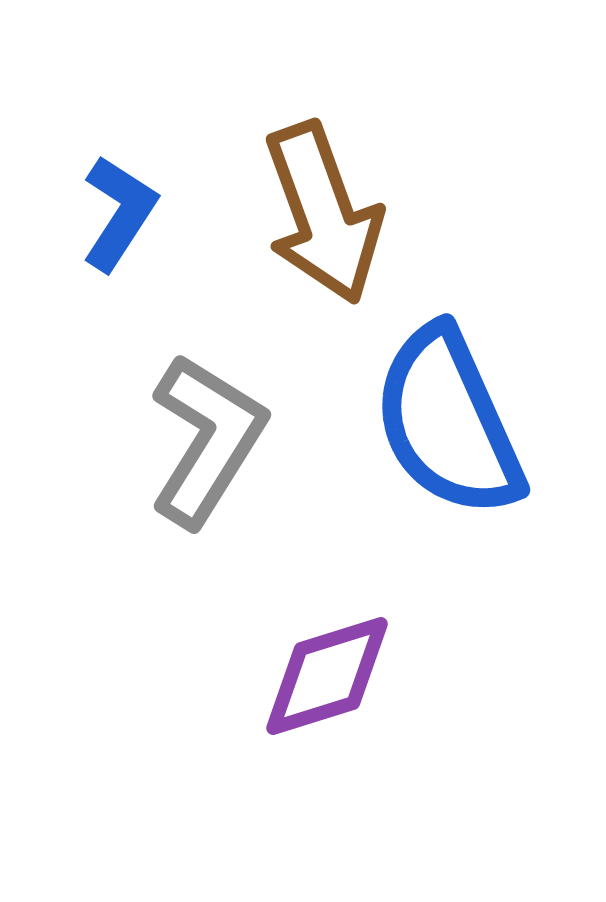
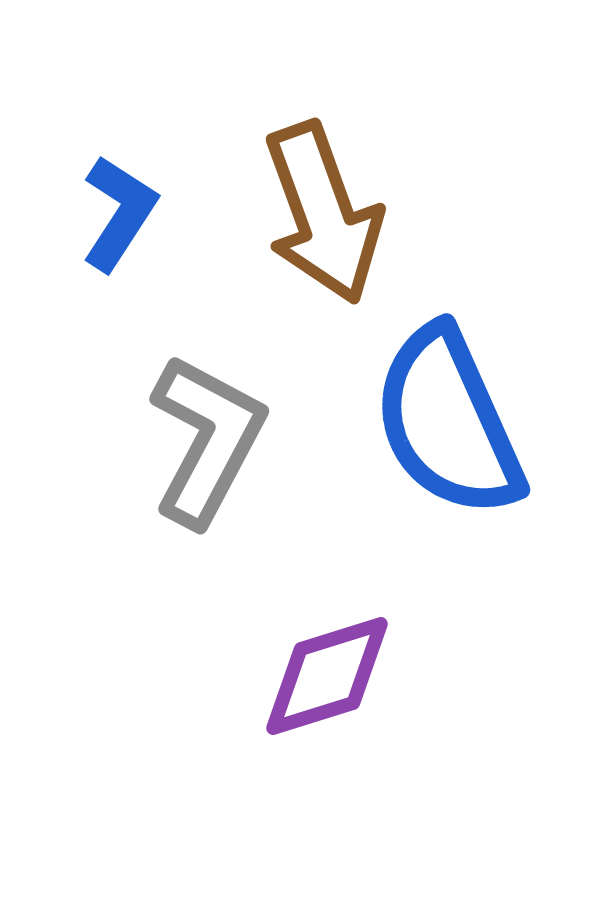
gray L-shape: rotated 4 degrees counterclockwise
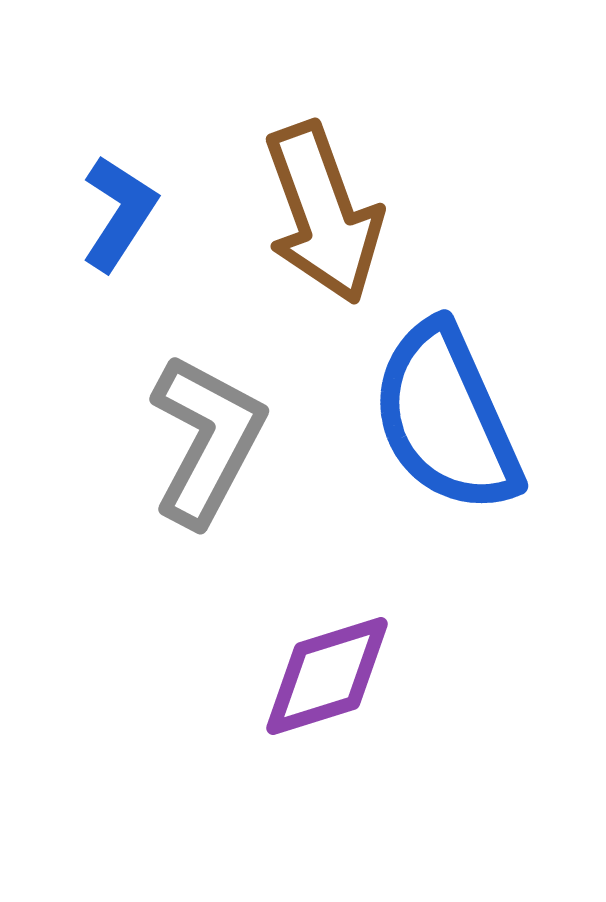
blue semicircle: moved 2 px left, 4 px up
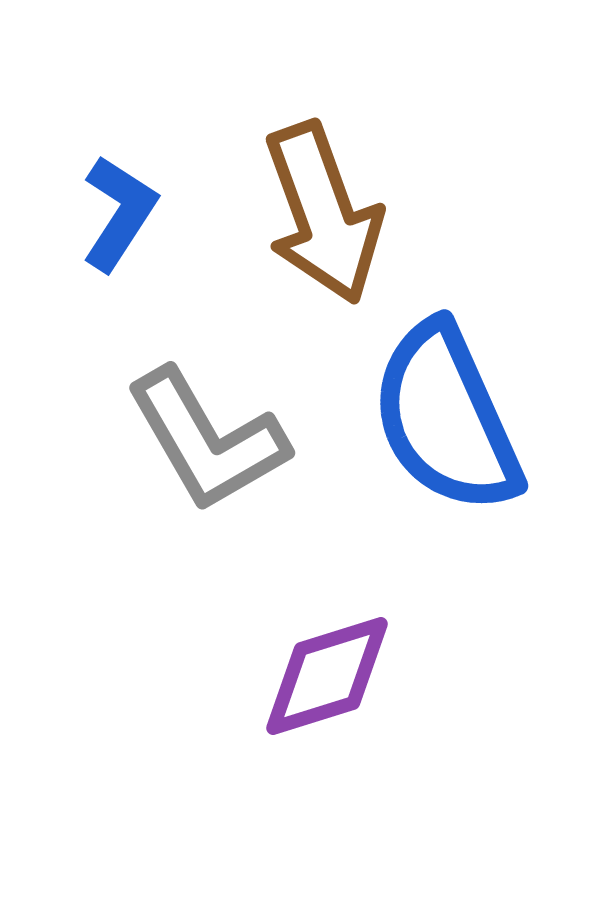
gray L-shape: rotated 122 degrees clockwise
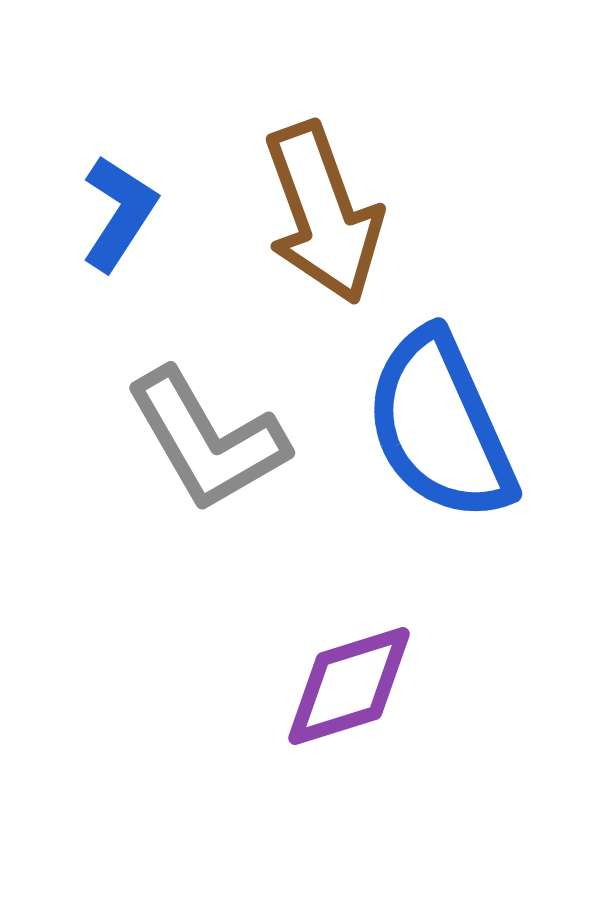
blue semicircle: moved 6 px left, 8 px down
purple diamond: moved 22 px right, 10 px down
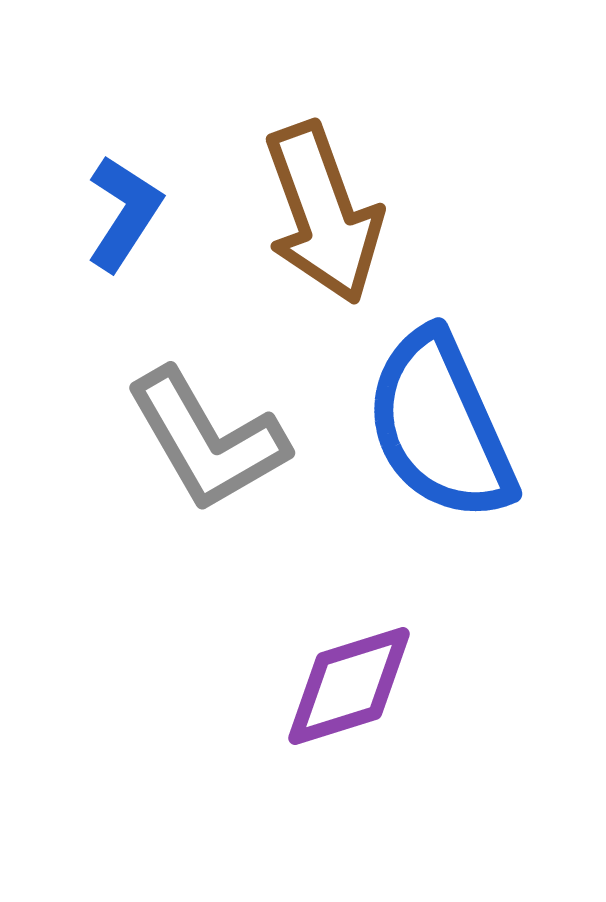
blue L-shape: moved 5 px right
